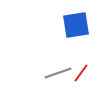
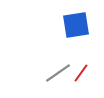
gray line: rotated 16 degrees counterclockwise
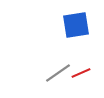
red line: rotated 30 degrees clockwise
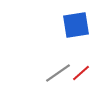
red line: rotated 18 degrees counterclockwise
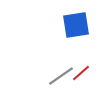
gray line: moved 3 px right, 3 px down
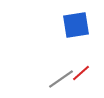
gray line: moved 3 px down
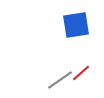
gray line: moved 1 px left, 1 px down
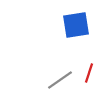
red line: moved 8 px right; rotated 30 degrees counterclockwise
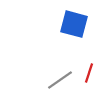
blue square: moved 2 px left, 1 px up; rotated 24 degrees clockwise
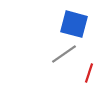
gray line: moved 4 px right, 26 px up
